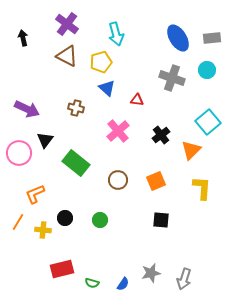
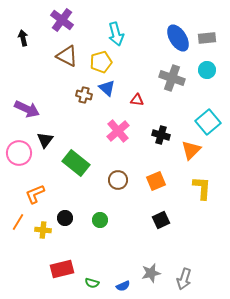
purple cross: moved 5 px left, 4 px up
gray rectangle: moved 5 px left
brown cross: moved 8 px right, 13 px up
black cross: rotated 36 degrees counterclockwise
black square: rotated 30 degrees counterclockwise
blue semicircle: moved 2 px down; rotated 32 degrees clockwise
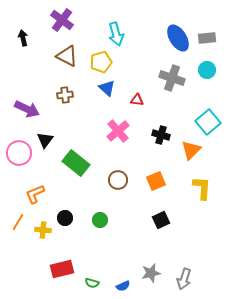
brown cross: moved 19 px left; rotated 21 degrees counterclockwise
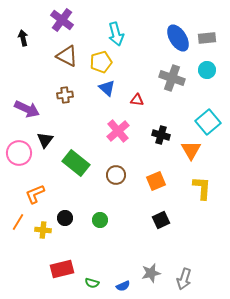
orange triangle: rotated 15 degrees counterclockwise
brown circle: moved 2 px left, 5 px up
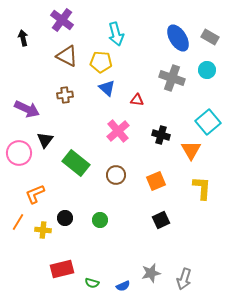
gray rectangle: moved 3 px right, 1 px up; rotated 36 degrees clockwise
yellow pentagon: rotated 20 degrees clockwise
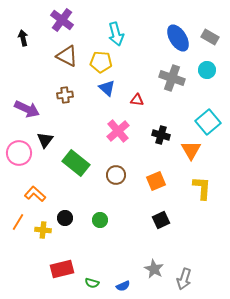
orange L-shape: rotated 65 degrees clockwise
gray star: moved 3 px right, 4 px up; rotated 30 degrees counterclockwise
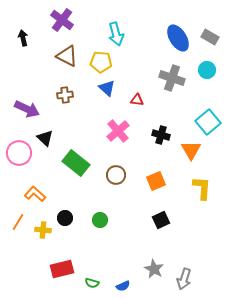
black triangle: moved 2 px up; rotated 24 degrees counterclockwise
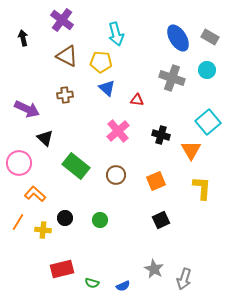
pink circle: moved 10 px down
green rectangle: moved 3 px down
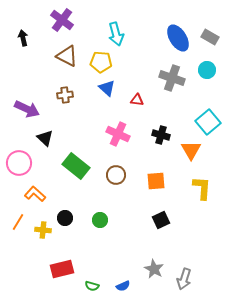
pink cross: moved 3 px down; rotated 25 degrees counterclockwise
orange square: rotated 18 degrees clockwise
green semicircle: moved 3 px down
